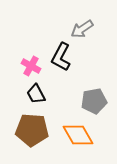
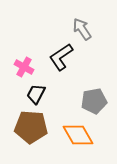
gray arrow: rotated 90 degrees clockwise
black L-shape: rotated 28 degrees clockwise
pink cross: moved 7 px left, 1 px down
black trapezoid: rotated 55 degrees clockwise
brown pentagon: moved 1 px left, 3 px up
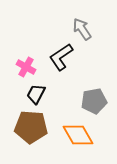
pink cross: moved 2 px right
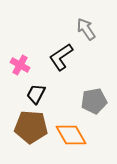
gray arrow: moved 4 px right
pink cross: moved 6 px left, 2 px up
orange diamond: moved 7 px left
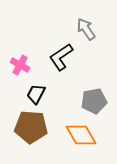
orange diamond: moved 10 px right
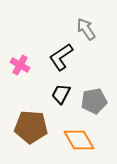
black trapezoid: moved 25 px right
orange diamond: moved 2 px left, 5 px down
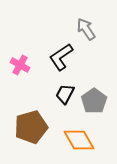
black trapezoid: moved 4 px right
gray pentagon: rotated 25 degrees counterclockwise
brown pentagon: rotated 20 degrees counterclockwise
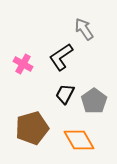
gray arrow: moved 2 px left
pink cross: moved 3 px right, 1 px up
brown pentagon: moved 1 px right, 1 px down
